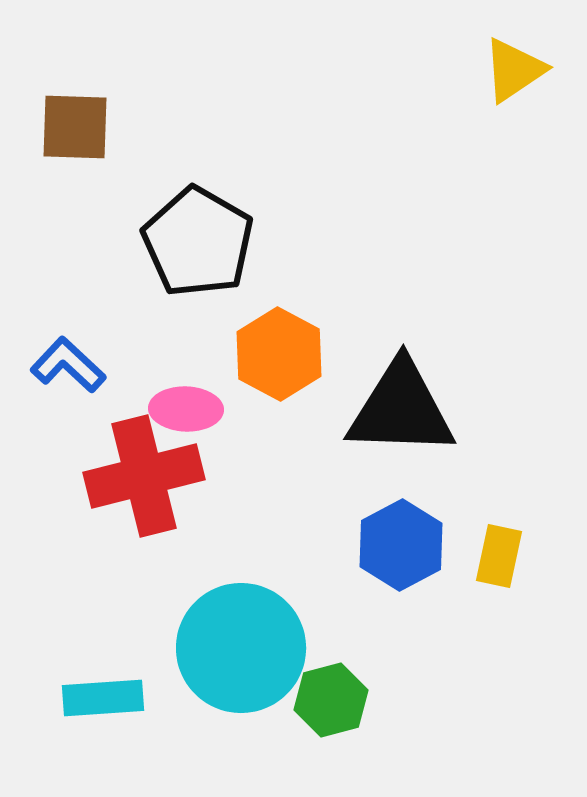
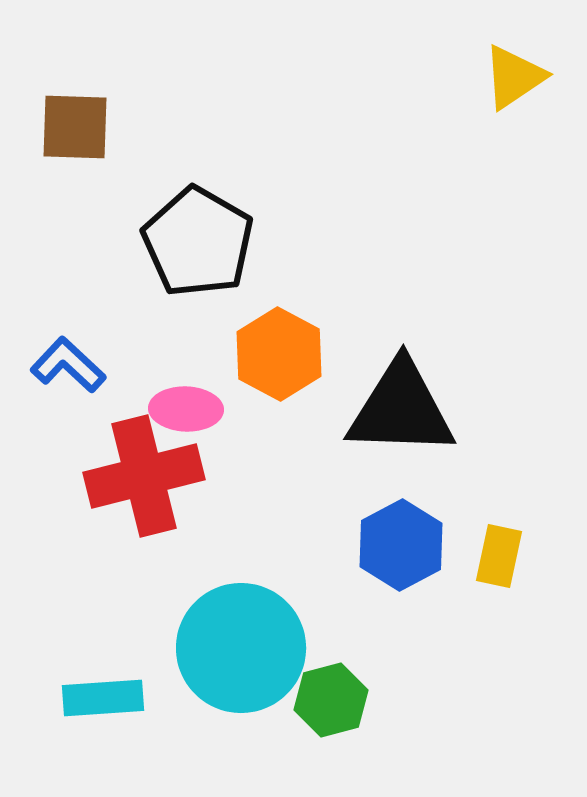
yellow triangle: moved 7 px down
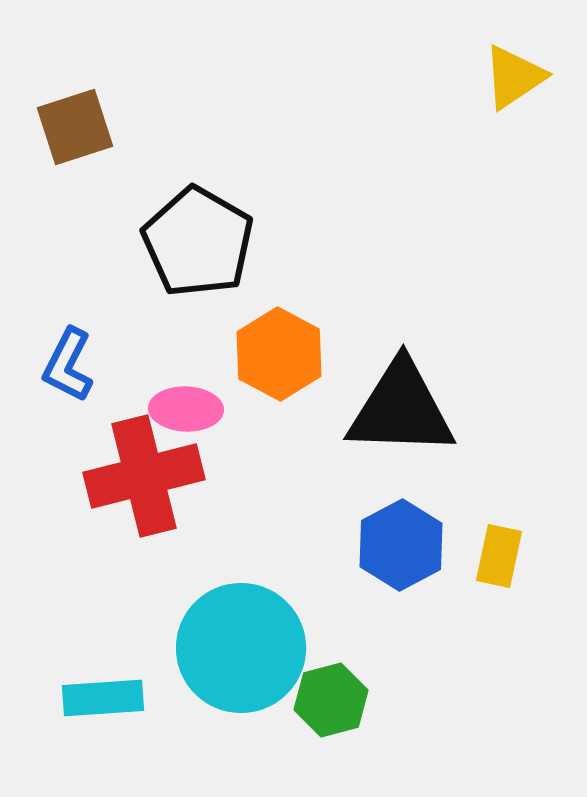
brown square: rotated 20 degrees counterclockwise
blue L-shape: rotated 106 degrees counterclockwise
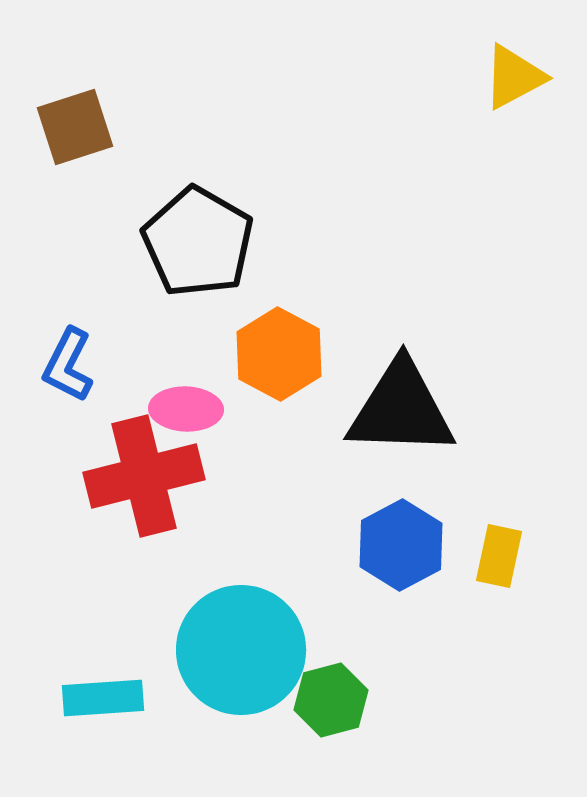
yellow triangle: rotated 6 degrees clockwise
cyan circle: moved 2 px down
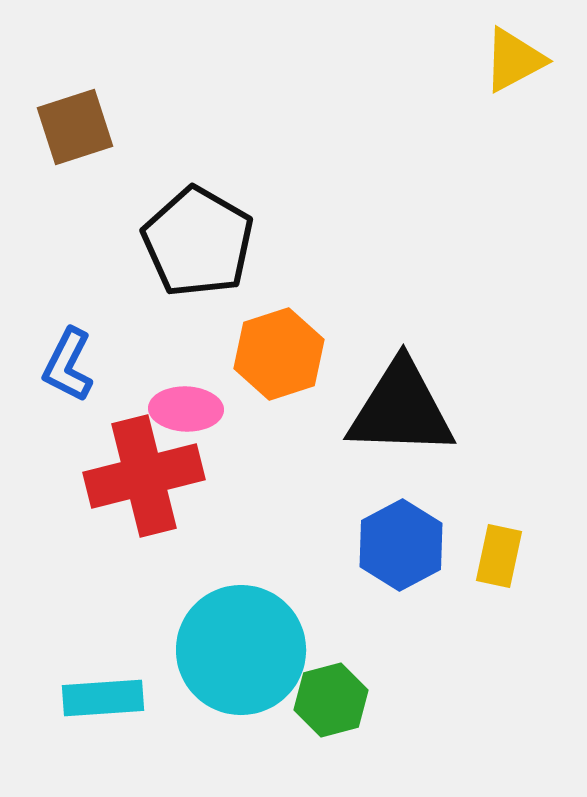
yellow triangle: moved 17 px up
orange hexagon: rotated 14 degrees clockwise
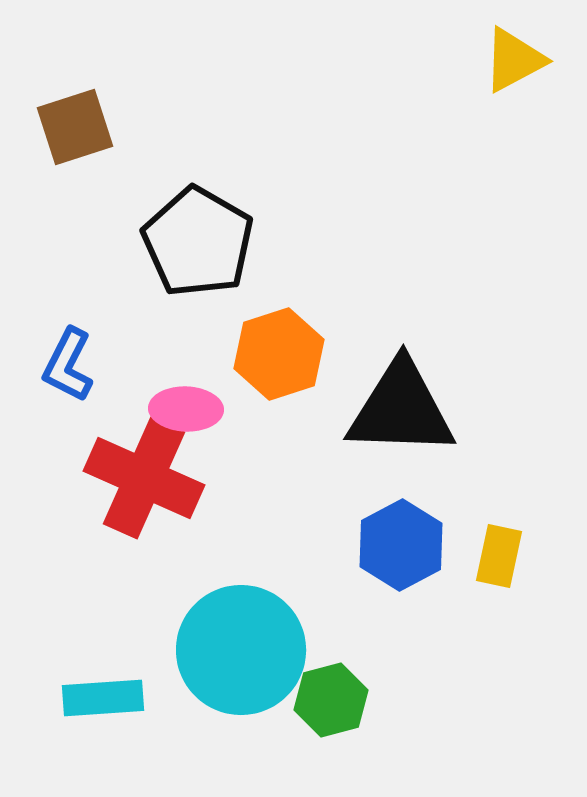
red cross: moved 2 px down; rotated 38 degrees clockwise
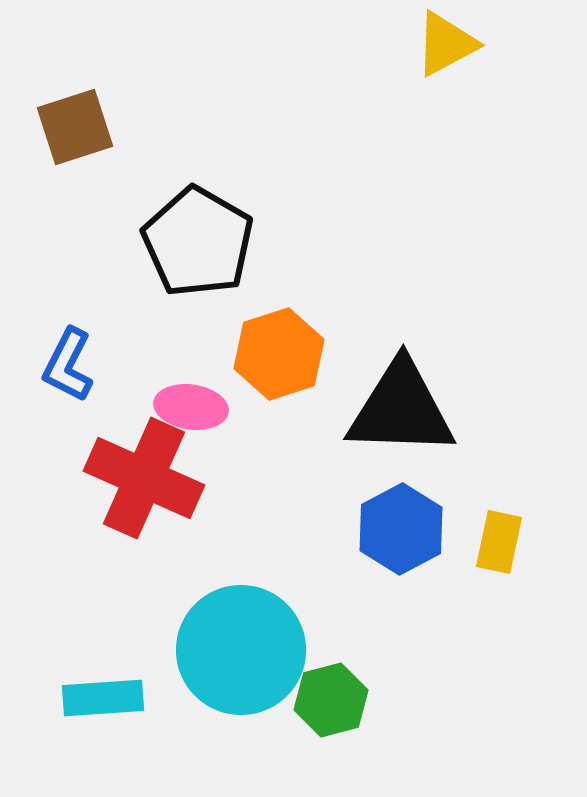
yellow triangle: moved 68 px left, 16 px up
pink ellipse: moved 5 px right, 2 px up; rotated 6 degrees clockwise
blue hexagon: moved 16 px up
yellow rectangle: moved 14 px up
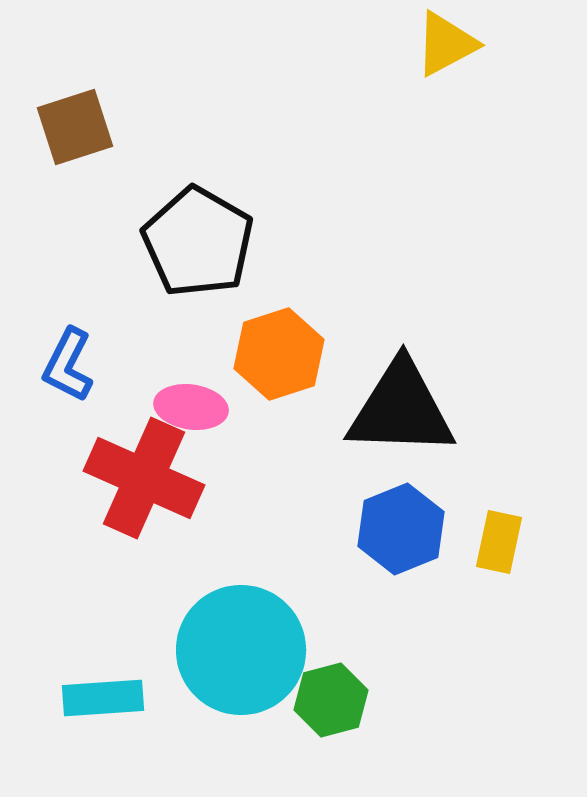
blue hexagon: rotated 6 degrees clockwise
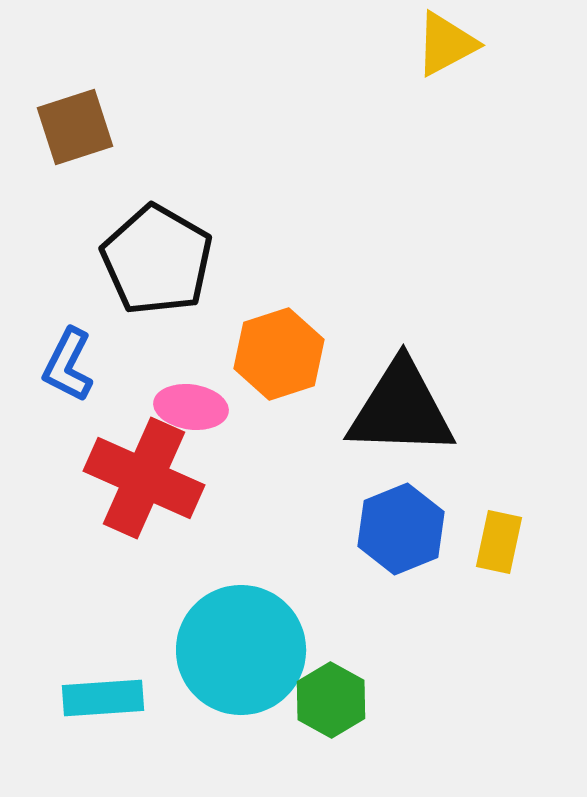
black pentagon: moved 41 px left, 18 px down
green hexagon: rotated 16 degrees counterclockwise
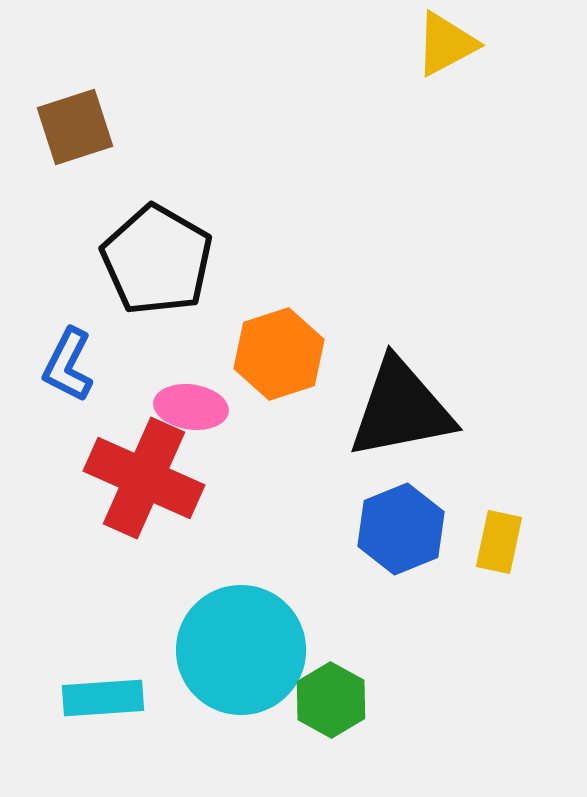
black triangle: rotated 13 degrees counterclockwise
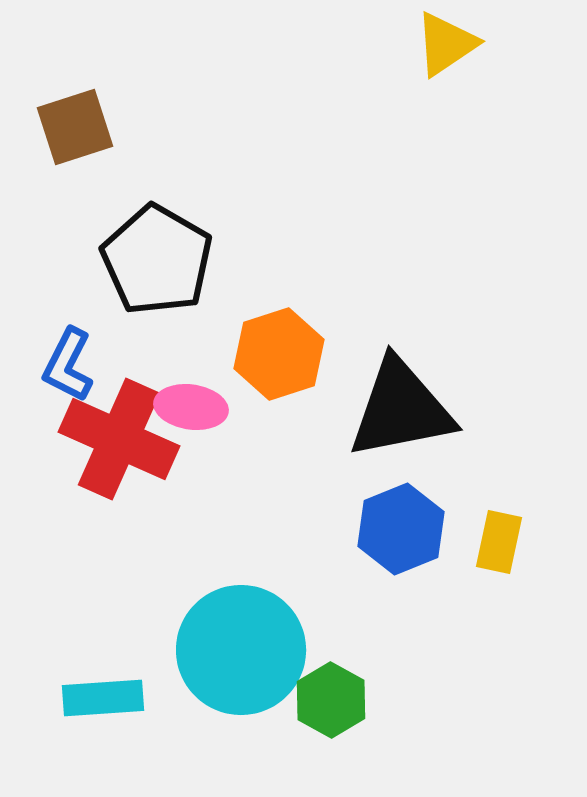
yellow triangle: rotated 6 degrees counterclockwise
red cross: moved 25 px left, 39 px up
